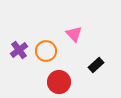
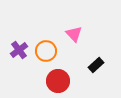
red circle: moved 1 px left, 1 px up
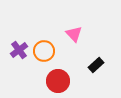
orange circle: moved 2 px left
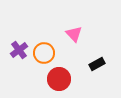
orange circle: moved 2 px down
black rectangle: moved 1 px right, 1 px up; rotated 14 degrees clockwise
red circle: moved 1 px right, 2 px up
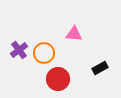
pink triangle: rotated 42 degrees counterclockwise
black rectangle: moved 3 px right, 4 px down
red circle: moved 1 px left
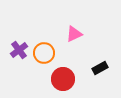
pink triangle: rotated 30 degrees counterclockwise
red circle: moved 5 px right
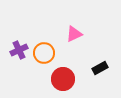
purple cross: rotated 12 degrees clockwise
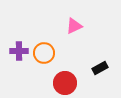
pink triangle: moved 8 px up
purple cross: moved 1 px down; rotated 24 degrees clockwise
red circle: moved 2 px right, 4 px down
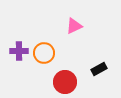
black rectangle: moved 1 px left, 1 px down
red circle: moved 1 px up
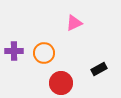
pink triangle: moved 3 px up
purple cross: moved 5 px left
red circle: moved 4 px left, 1 px down
